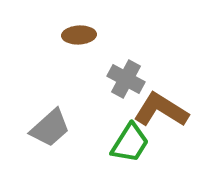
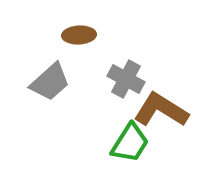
gray trapezoid: moved 46 px up
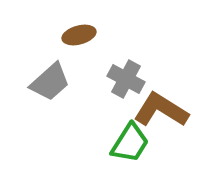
brown ellipse: rotated 12 degrees counterclockwise
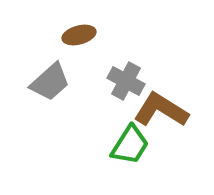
gray cross: moved 2 px down
green trapezoid: moved 2 px down
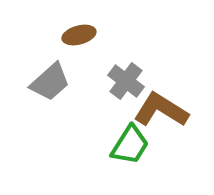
gray cross: rotated 9 degrees clockwise
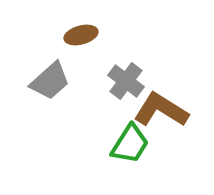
brown ellipse: moved 2 px right
gray trapezoid: moved 1 px up
green trapezoid: moved 1 px up
